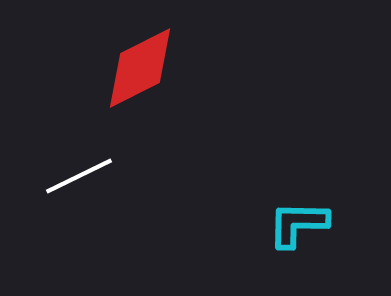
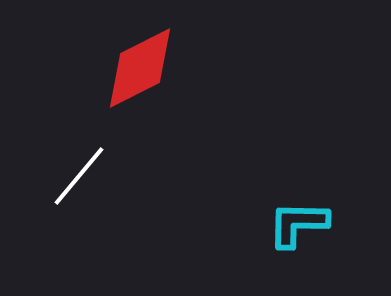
white line: rotated 24 degrees counterclockwise
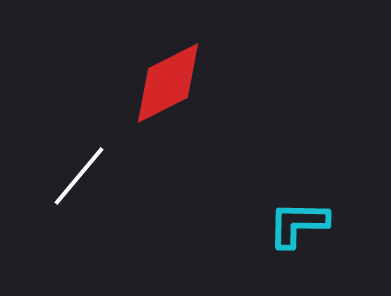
red diamond: moved 28 px right, 15 px down
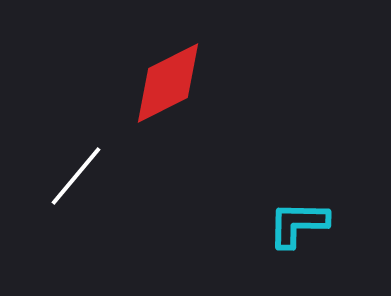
white line: moved 3 px left
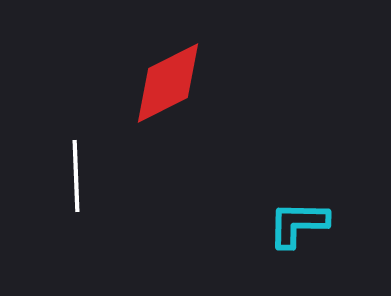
white line: rotated 42 degrees counterclockwise
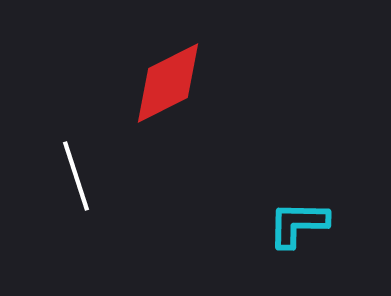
white line: rotated 16 degrees counterclockwise
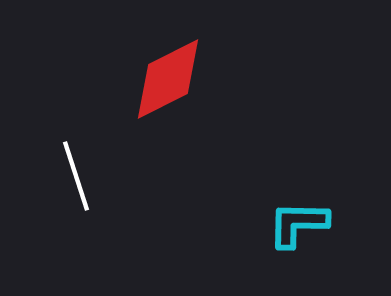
red diamond: moved 4 px up
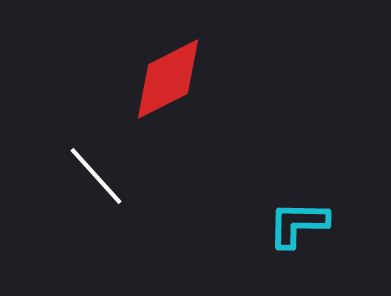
white line: moved 20 px right; rotated 24 degrees counterclockwise
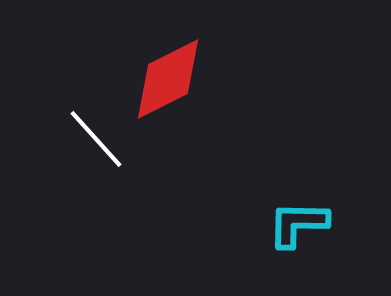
white line: moved 37 px up
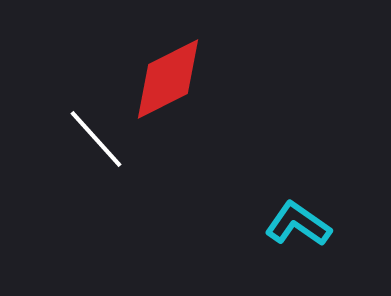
cyan L-shape: rotated 34 degrees clockwise
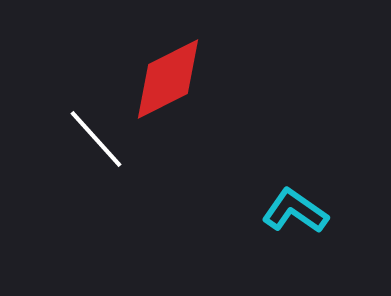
cyan L-shape: moved 3 px left, 13 px up
